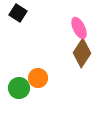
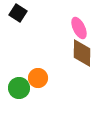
brown diamond: rotated 32 degrees counterclockwise
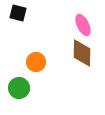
black square: rotated 18 degrees counterclockwise
pink ellipse: moved 4 px right, 3 px up
orange circle: moved 2 px left, 16 px up
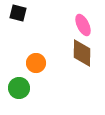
orange circle: moved 1 px down
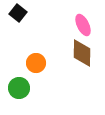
black square: rotated 24 degrees clockwise
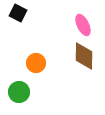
black square: rotated 12 degrees counterclockwise
brown diamond: moved 2 px right, 3 px down
green circle: moved 4 px down
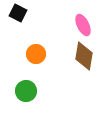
brown diamond: rotated 8 degrees clockwise
orange circle: moved 9 px up
green circle: moved 7 px right, 1 px up
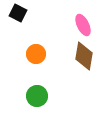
green circle: moved 11 px right, 5 px down
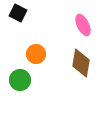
brown diamond: moved 3 px left, 7 px down
green circle: moved 17 px left, 16 px up
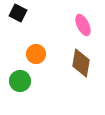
green circle: moved 1 px down
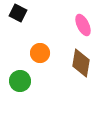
orange circle: moved 4 px right, 1 px up
